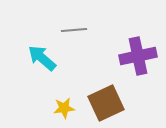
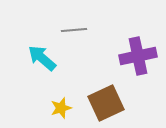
yellow star: moved 3 px left; rotated 10 degrees counterclockwise
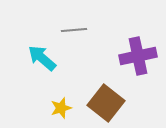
brown square: rotated 27 degrees counterclockwise
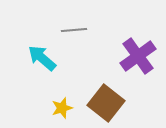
purple cross: rotated 24 degrees counterclockwise
yellow star: moved 1 px right
